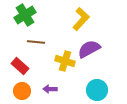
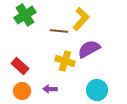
brown line: moved 23 px right, 11 px up
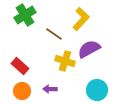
brown line: moved 5 px left, 3 px down; rotated 30 degrees clockwise
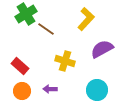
green cross: moved 1 px right, 1 px up
yellow L-shape: moved 5 px right
brown line: moved 8 px left, 5 px up
purple semicircle: moved 13 px right
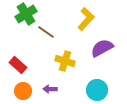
brown line: moved 3 px down
purple semicircle: moved 1 px up
red rectangle: moved 2 px left, 1 px up
orange circle: moved 1 px right
